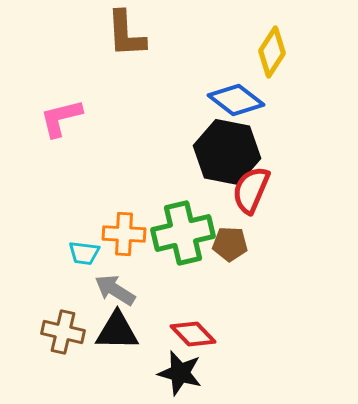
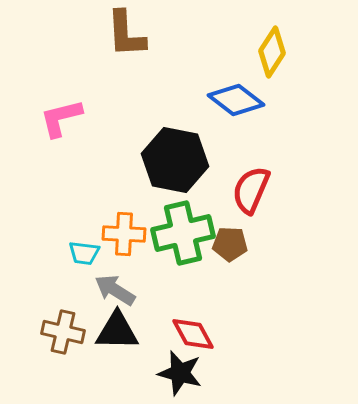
black hexagon: moved 52 px left, 8 px down
red diamond: rotated 15 degrees clockwise
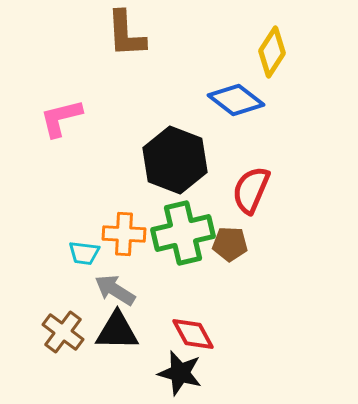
black hexagon: rotated 10 degrees clockwise
brown cross: rotated 24 degrees clockwise
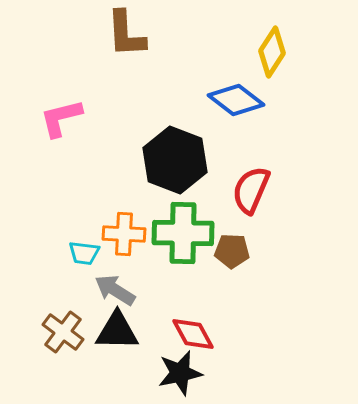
green cross: rotated 14 degrees clockwise
brown pentagon: moved 2 px right, 7 px down
black star: rotated 27 degrees counterclockwise
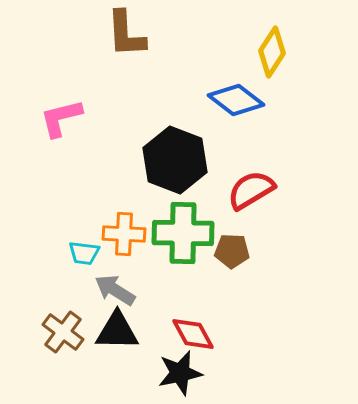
red semicircle: rotated 36 degrees clockwise
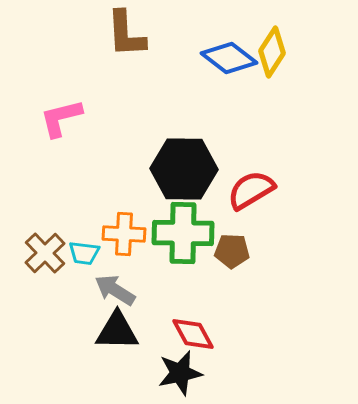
blue diamond: moved 7 px left, 42 px up
black hexagon: moved 9 px right, 9 px down; rotated 20 degrees counterclockwise
brown cross: moved 18 px left, 79 px up; rotated 9 degrees clockwise
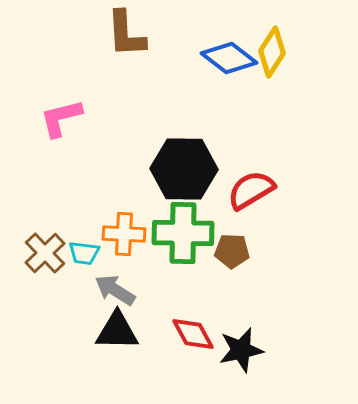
black star: moved 61 px right, 23 px up
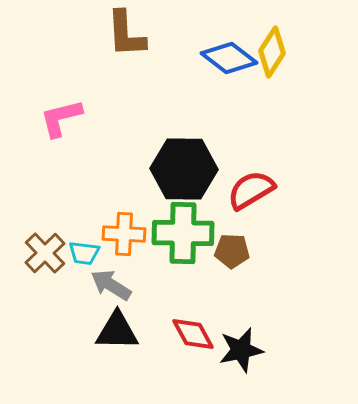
gray arrow: moved 4 px left, 5 px up
